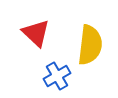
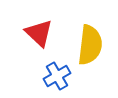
red triangle: moved 3 px right
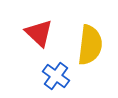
blue cross: moved 1 px left; rotated 24 degrees counterclockwise
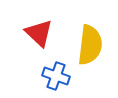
blue cross: rotated 16 degrees counterclockwise
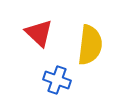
blue cross: moved 1 px right, 4 px down
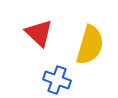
yellow semicircle: rotated 9 degrees clockwise
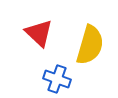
blue cross: moved 1 px up
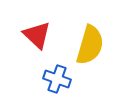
red triangle: moved 2 px left, 2 px down
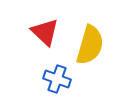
red triangle: moved 8 px right, 3 px up
